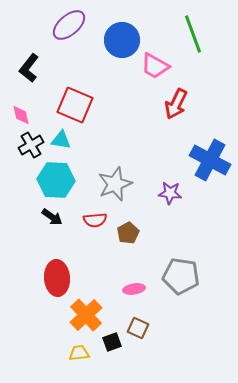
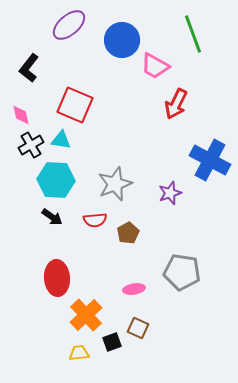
purple star: rotated 25 degrees counterclockwise
gray pentagon: moved 1 px right, 4 px up
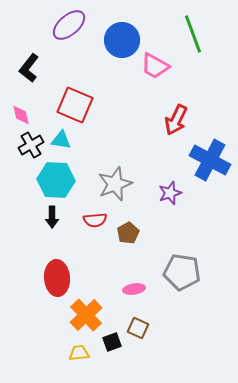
red arrow: moved 16 px down
black arrow: rotated 55 degrees clockwise
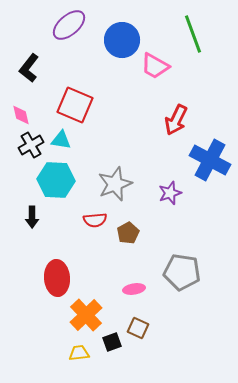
black arrow: moved 20 px left
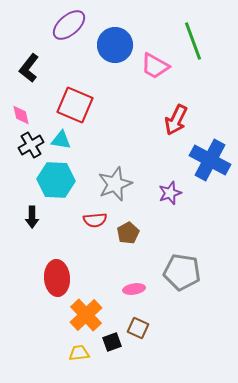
green line: moved 7 px down
blue circle: moved 7 px left, 5 px down
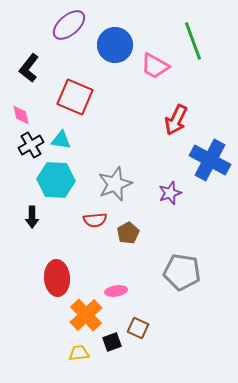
red square: moved 8 px up
pink ellipse: moved 18 px left, 2 px down
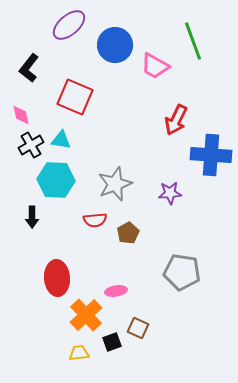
blue cross: moved 1 px right, 5 px up; rotated 24 degrees counterclockwise
purple star: rotated 15 degrees clockwise
